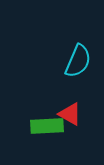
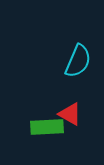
green rectangle: moved 1 px down
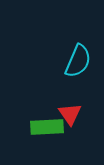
red triangle: rotated 25 degrees clockwise
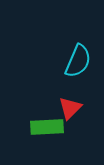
red triangle: moved 6 px up; rotated 20 degrees clockwise
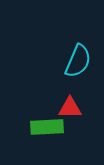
red triangle: rotated 45 degrees clockwise
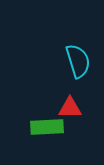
cyan semicircle: rotated 40 degrees counterclockwise
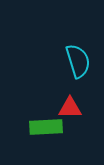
green rectangle: moved 1 px left
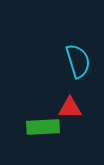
green rectangle: moved 3 px left
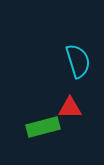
green rectangle: rotated 12 degrees counterclockwise
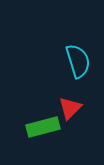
red triangle: rotated 45 degrees counterclockwise
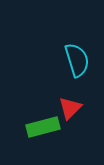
cyan semicircle: moved 1 px left, 1 px up
